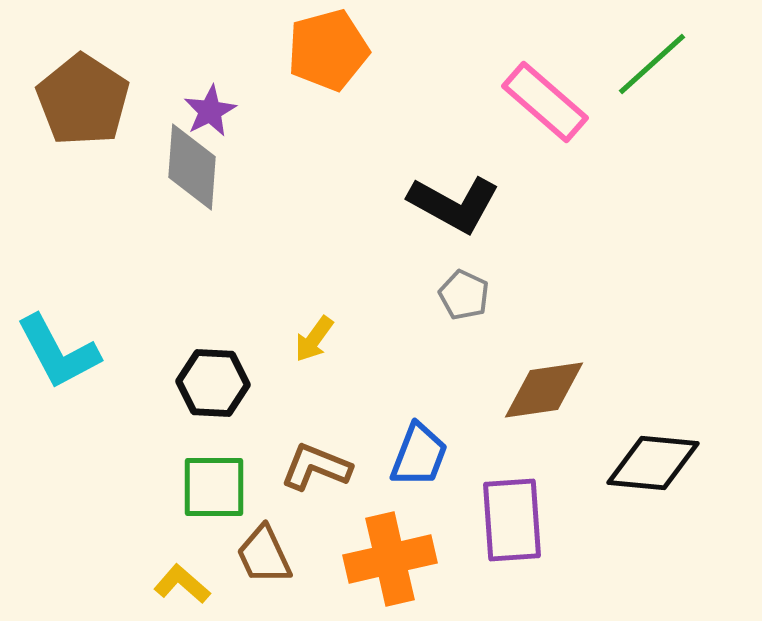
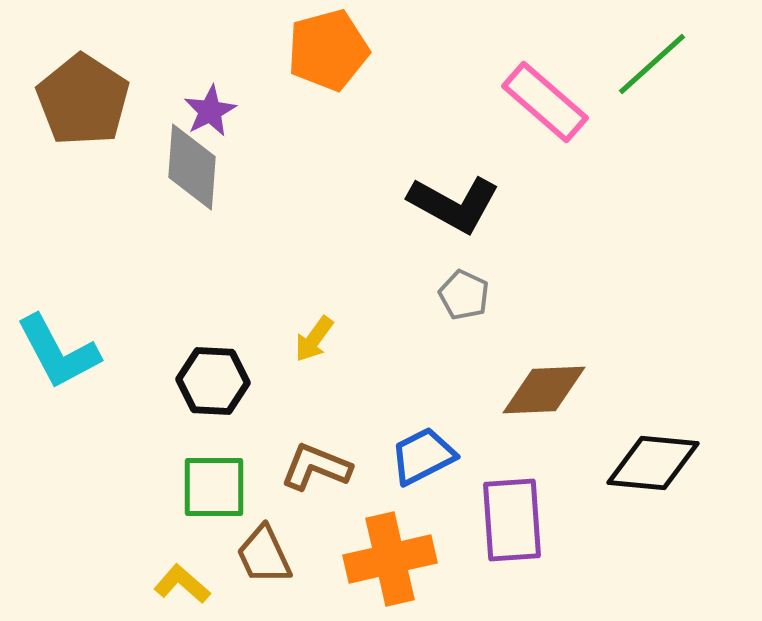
black hexagon: moved 2 px up
brown diamond: rotated 6 degrees clockwise
blue trapezoid: moved 4 px right, 1 px down; rotated 138 degrees counterclockwise
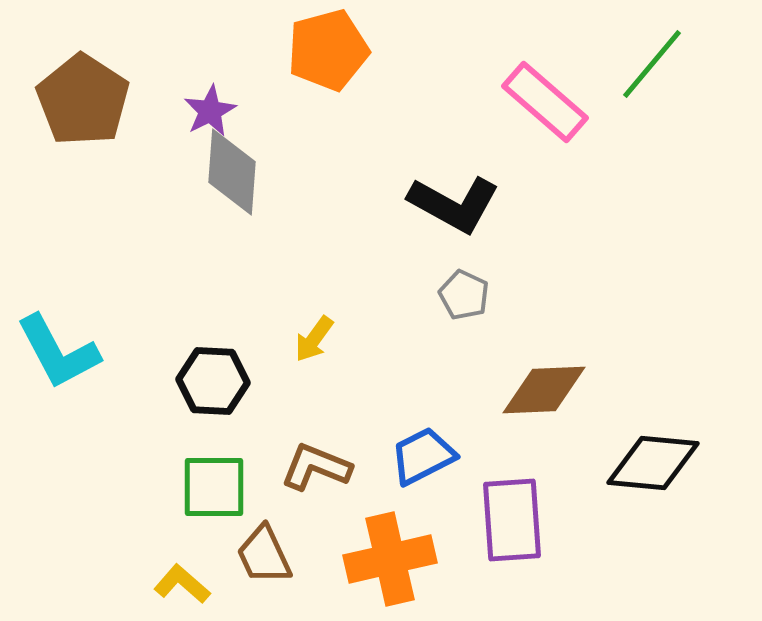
green line: rotated 8 degrees counterclockwise
gray diamond: moved 40 px right, 5 px down
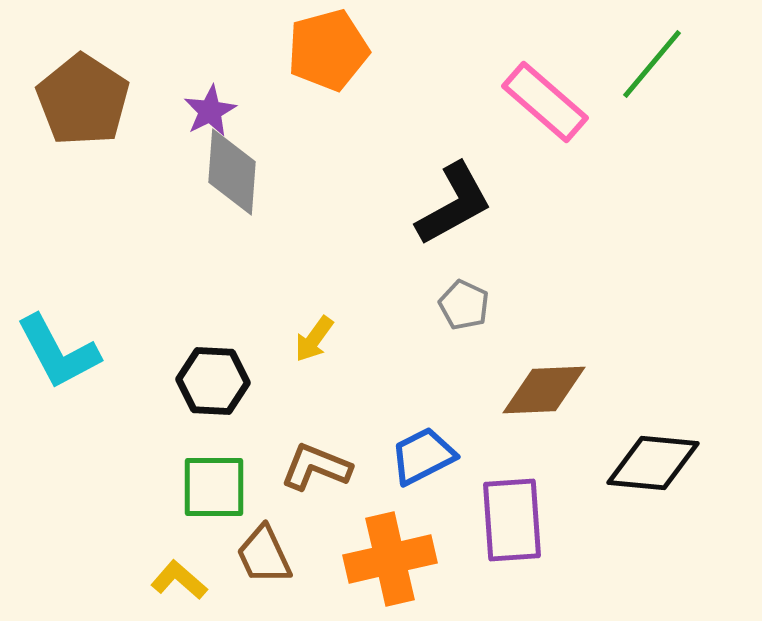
black L-shape: rotated 58 degrees counterclockwise
gray pentagon: moved 10 px down
yellow L-shape: moved 3 px left, 4 px up
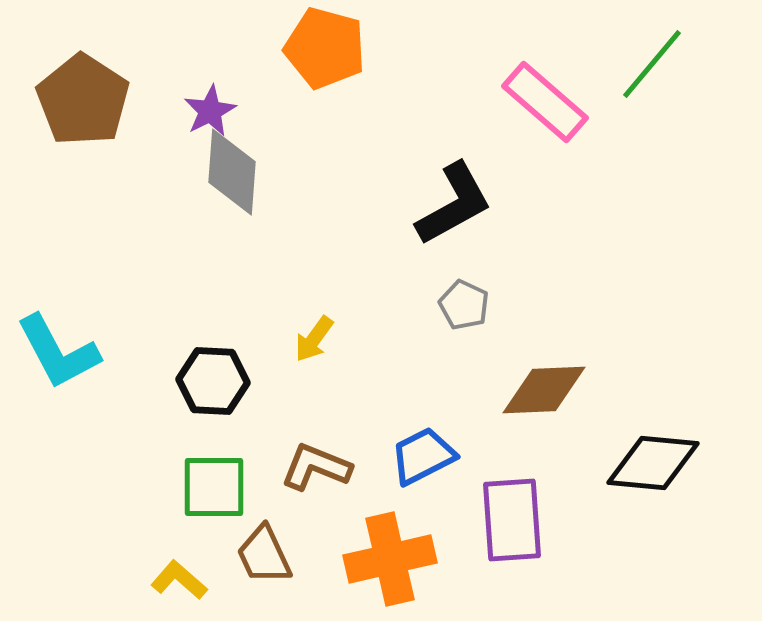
orange pentagon: moved 3 px left, 2 px up; rotated 30 degrees clockwise
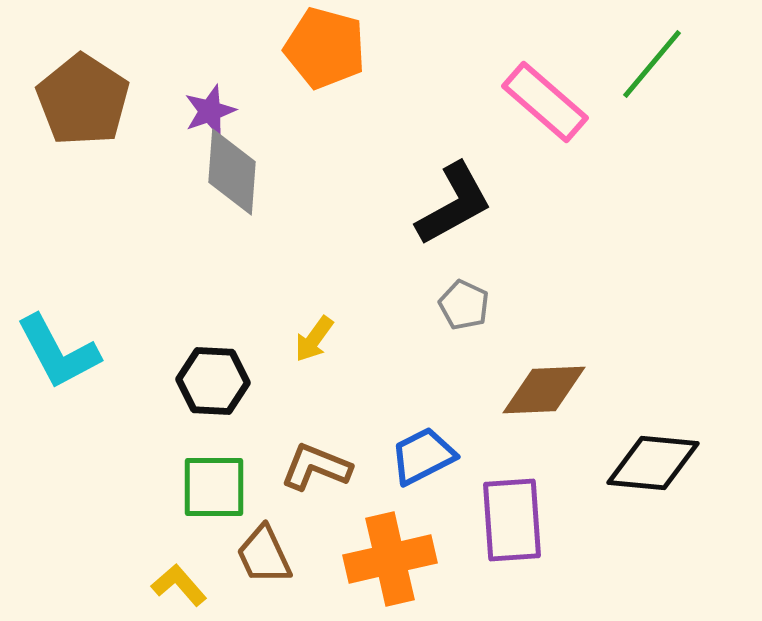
purple star: rotated 8 degrees clockwise
yellow L-shape: moved 5 px down; rotated 8 degrees clockwise
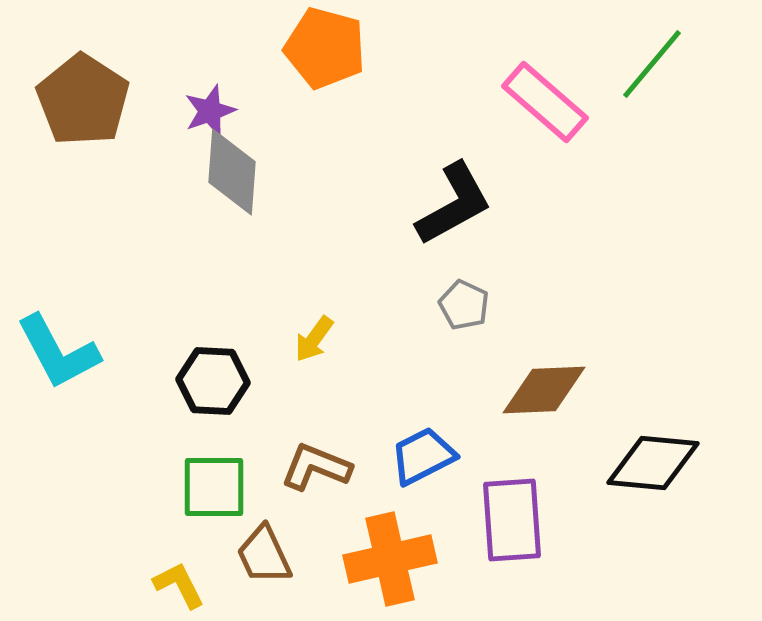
yellow L-shape: rotated 14 degrees clockwise
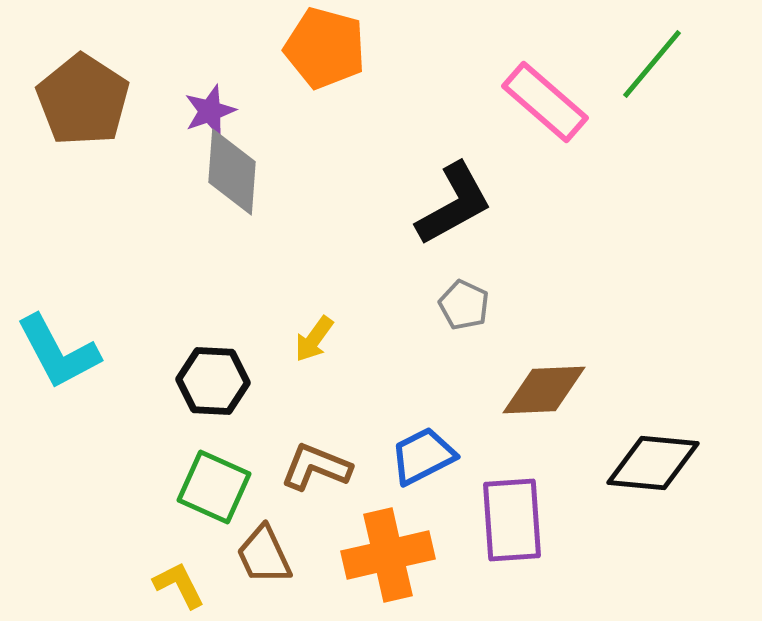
green square: rotated 24 degrees clockwise
orange cross: moved 2 px left, 4 px up
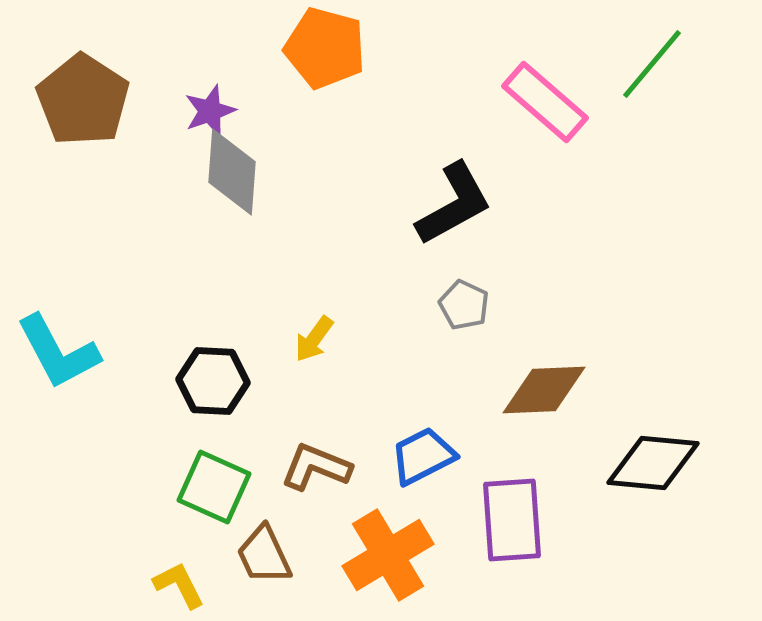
orange cross: rotated 18 degrees counterclockwise
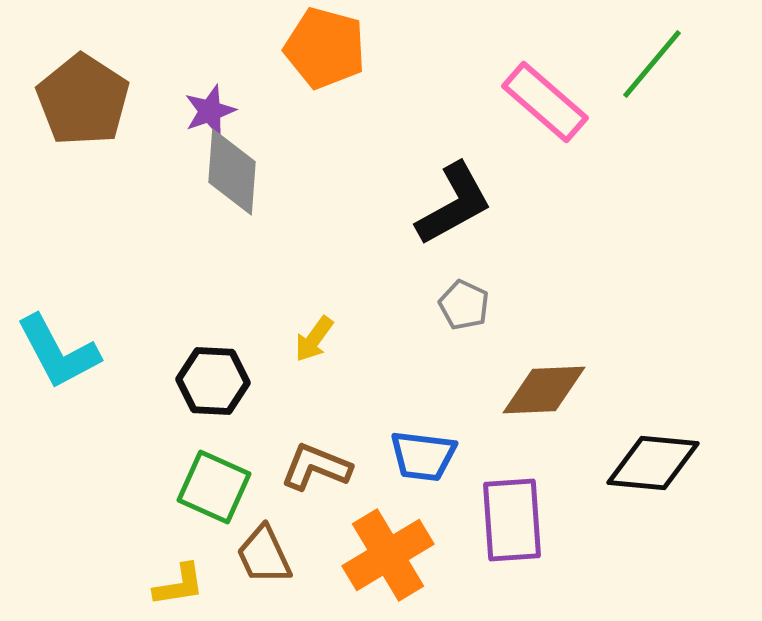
blue trapezoid: rotated 146 degrees counterclockwise
yellow L-shape: rotated 108 degrees clockwise
